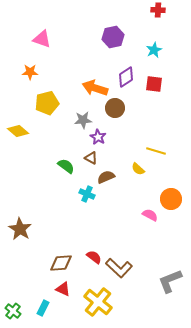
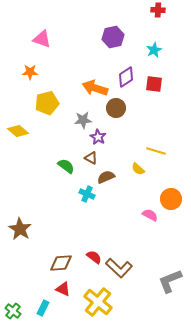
brown circle: moved 1 px right
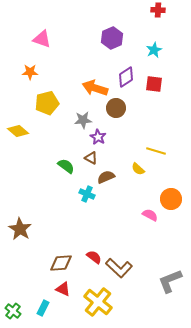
purple hexagon: moved 1 px left, 1 px down; rotated 10 degrees counterclockwise
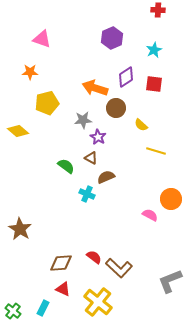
yellow semicircle: moved 3 px right, 44 px up
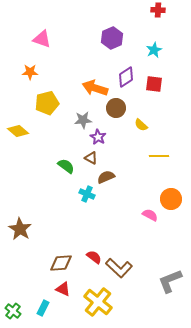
yellow line: moved 3 px right, 5 px down; rotated 18 degrees counterclockwise
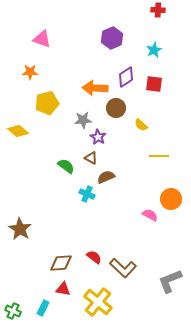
orange arrow: rotated 15 degrees counterclockwise
brown L-shape: moved 4 px right
red triangle: rotated 14 degrees counterclockwise
green cross: rotated 14 degrees counterclockwise
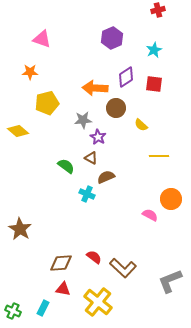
red cross: rotated 16 degrees counterclockwise
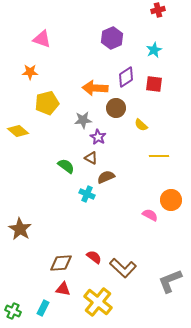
orange circle: moved 1 px down
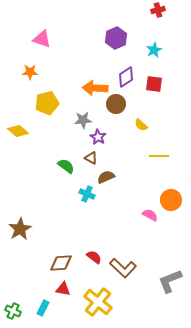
purple hexagon: moved 4 px right
brown circle: moved 4 px up
brown star: rotated 10 degrees clockwise
